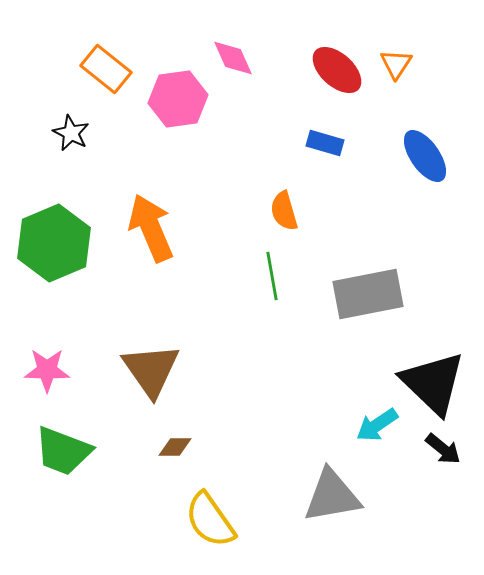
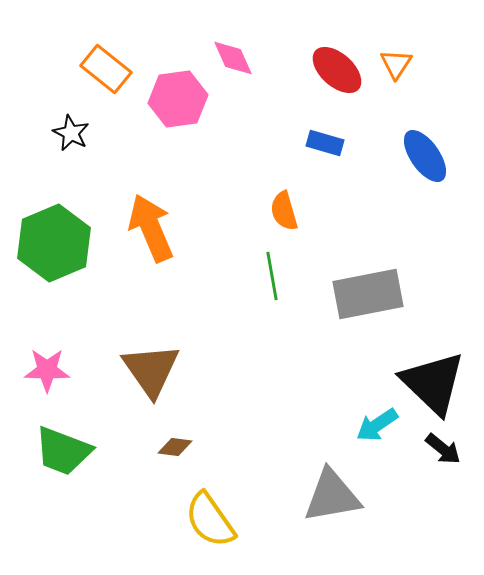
brown diamond: rotated 8 degrees clockwise
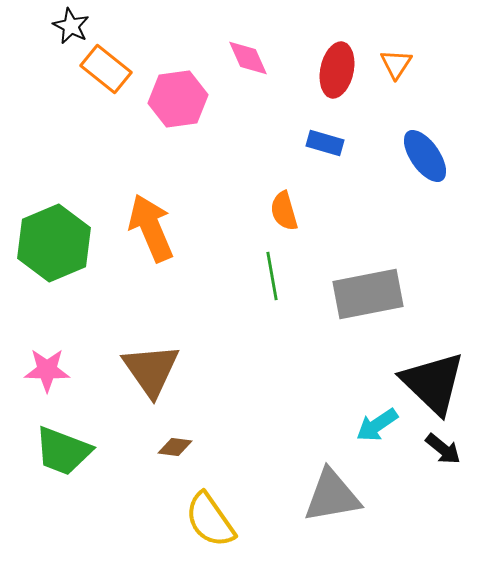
pink diamond: moved 15 px right
red ellipse: rotated 60 degrees clockwise
black star: moved 107 px up
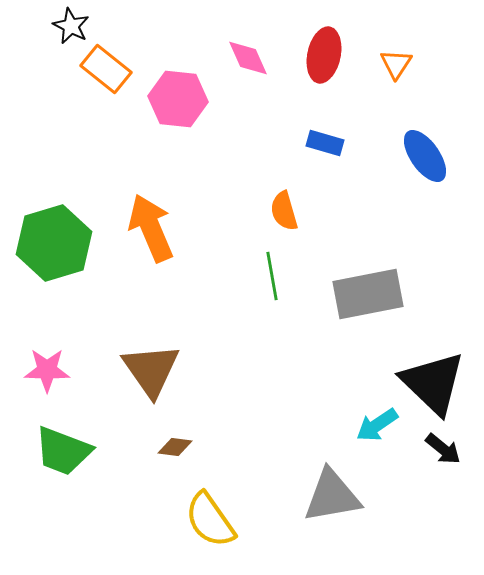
red ellipse: moved 13 px left, 15 px up
pink hexagon: rotated 14 degrees clockwise
green hexagon: rotated 6 degrees clockwise
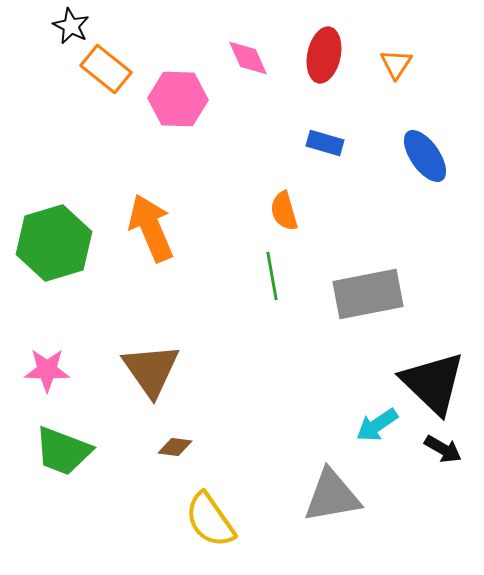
pink hexagon: rotated 4 degrees counterclockwise
black arrow: rotated 9 degrees counterclockwise
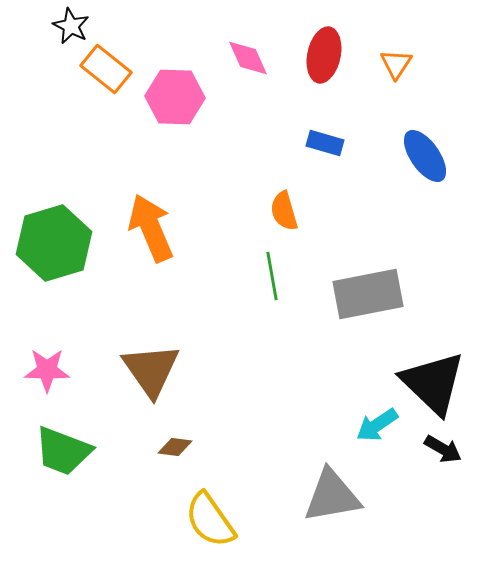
pink hexagon: moved 3 px left, 2 px up
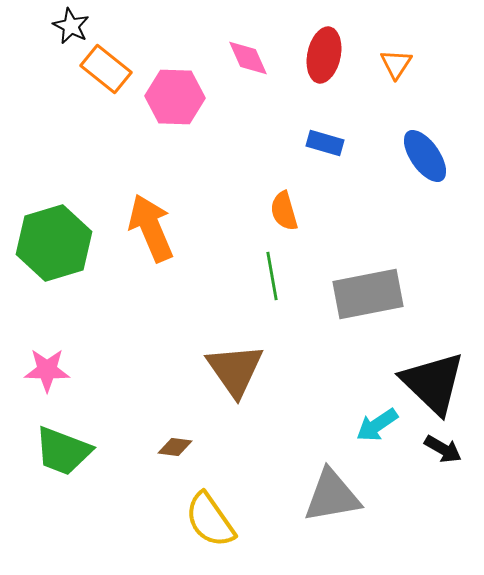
brown triangle: moved 84 px right
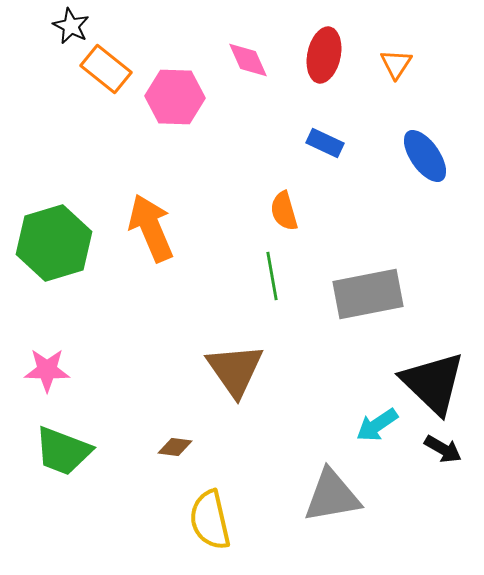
pink diamond: moved 2 px down
blue rectangle: rotated 9 degrees clockwise
yellow semicircle: rotated 22 degrees clockwise
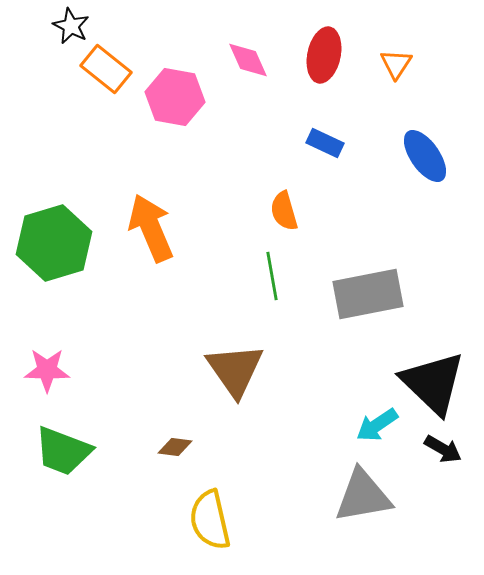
pink hexagon: rotated 8 degrees clockwise
gray triangle: moved 31 px right
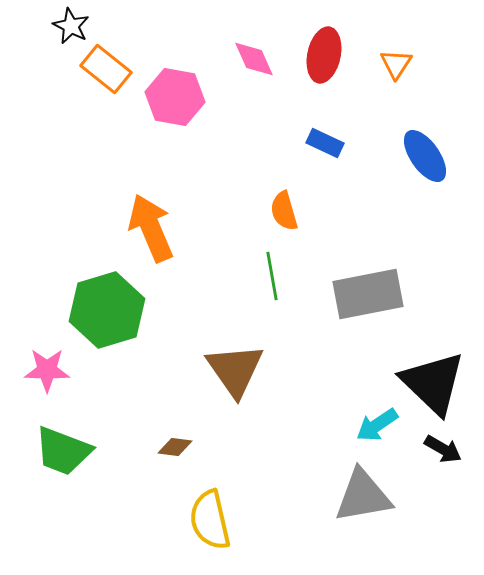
pink diamond: moved 6 px right, 1 px up
green hexagon: moved 53 px right, 67 px down
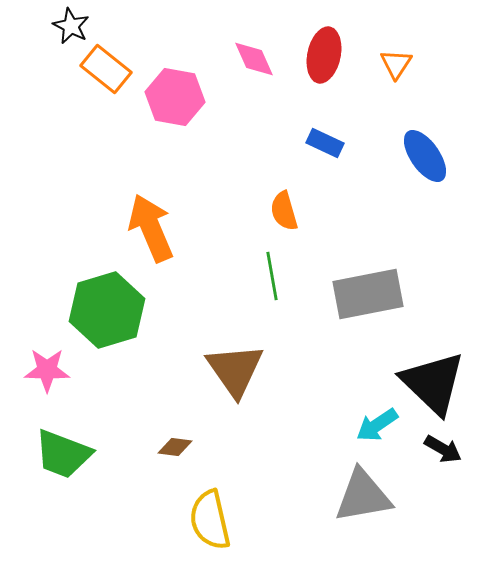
green trapezoid: moved 3 px down
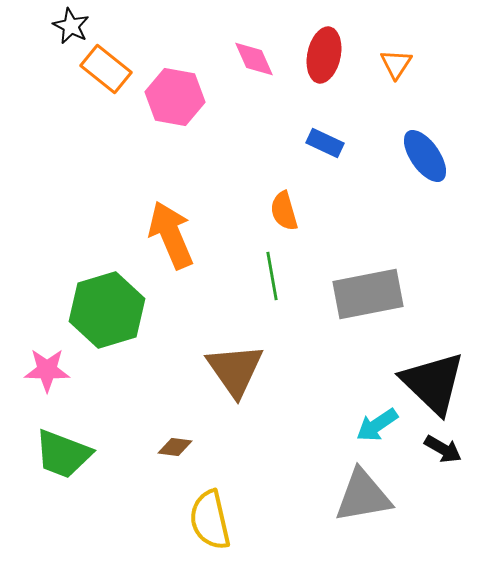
orange arrow: moved 20 px right, 7 px down
